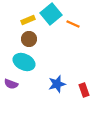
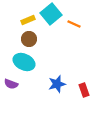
orange line: moved 1 px right
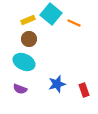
cyan square: rotated 10 degrees counterclockwise
orange line: moved 1 px up
purple semicircle: moved 9 px right, 5 px down
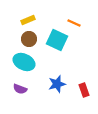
cyan square: moved 6 px right, 26 px down; rotated 15 degrees counterclockwise
